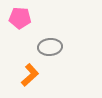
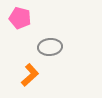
pink pentagon: rotated 10 degrees clockwise
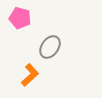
gray ellipse: rotated 50 degrees counterclockwise
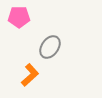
pink pentagon: moved 1 px left, 1 px up; rotated 15 degrees counterclockwise
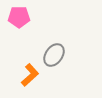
gray ellipse: moved 4 px right, 8 px down
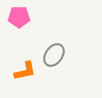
orange L-shape: moved 5 px left, 4 px up; rotated 30 degrees clockwise
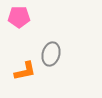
gray ellipse: moved 3 px left, 1 px up; rotated 20 degrees counterclockwise
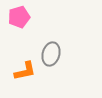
pink pentagon: rotated 15 degrees counterclockwise
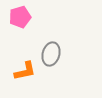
pink pentagon: moved 1 px right
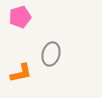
orange L-shape: moved 4 px left, 2 px down
